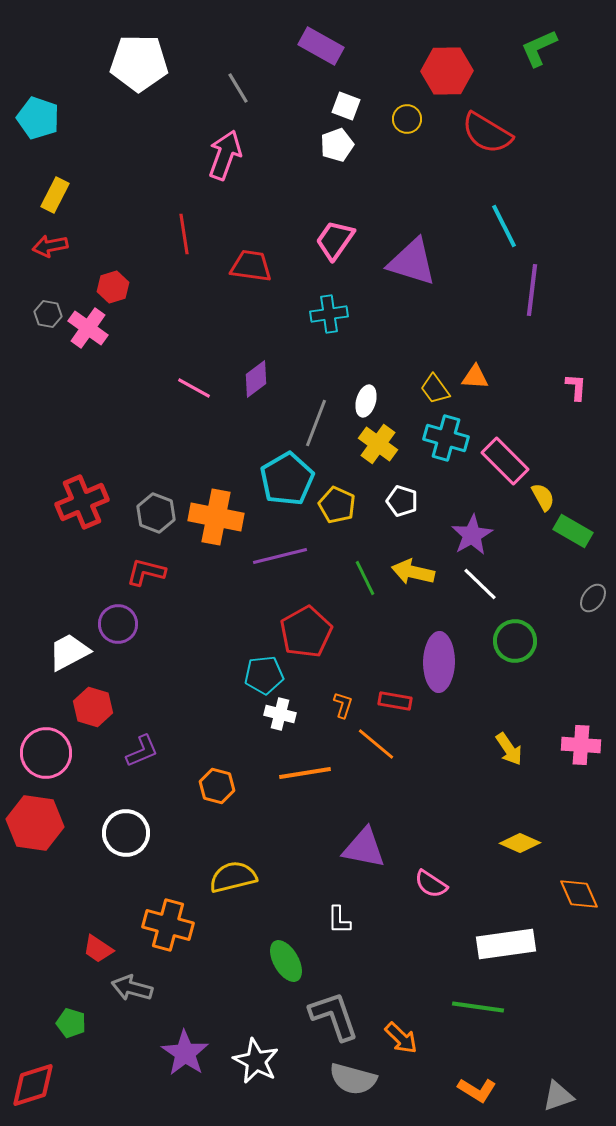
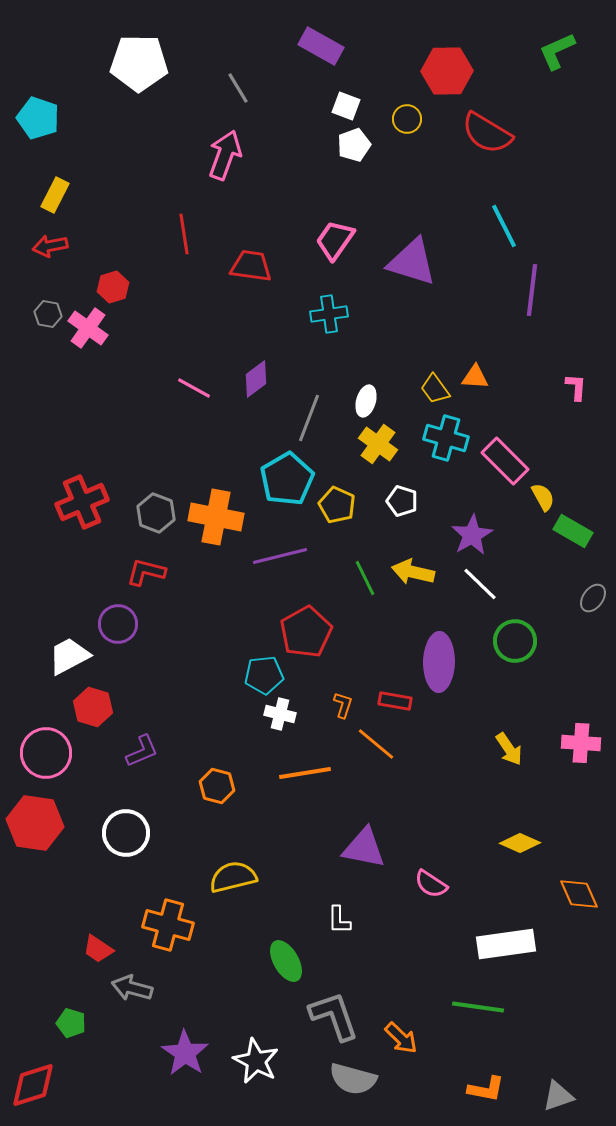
green L-shape at (539, 48): moved 18 px right, 3 px down
white pentagon at (337, 145): moved 17 px right
gray line at (316, 423): moved 7 px left, 5 px up
white trapezoid at (69, 652): moved 4 px down
pink cross at (581, 745): moved 2 px up
orange L-shape at (477, 1090): moved 9 px right, 1 px up; rotated 21 degrees counterclockwise
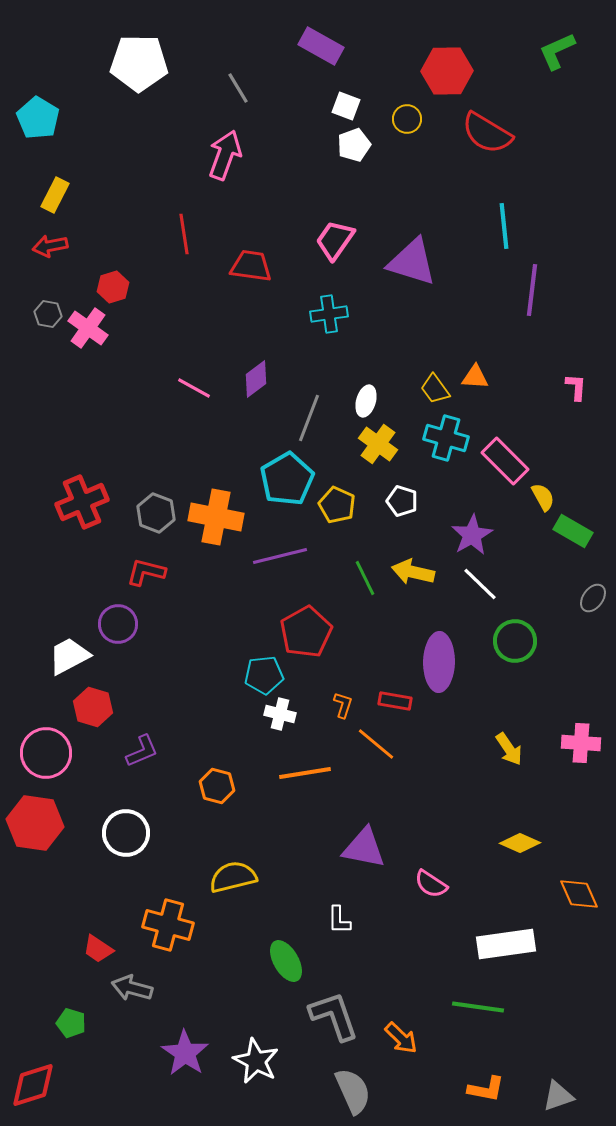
cyan pentagon at (38, 118): rotated 12 degrees clockwise
cyan line at (504, 226): rotated 21 degrees clockwise
gray semicircle at (353, 1079): moved 12 px down; rotated 129 degrees counterclockwise
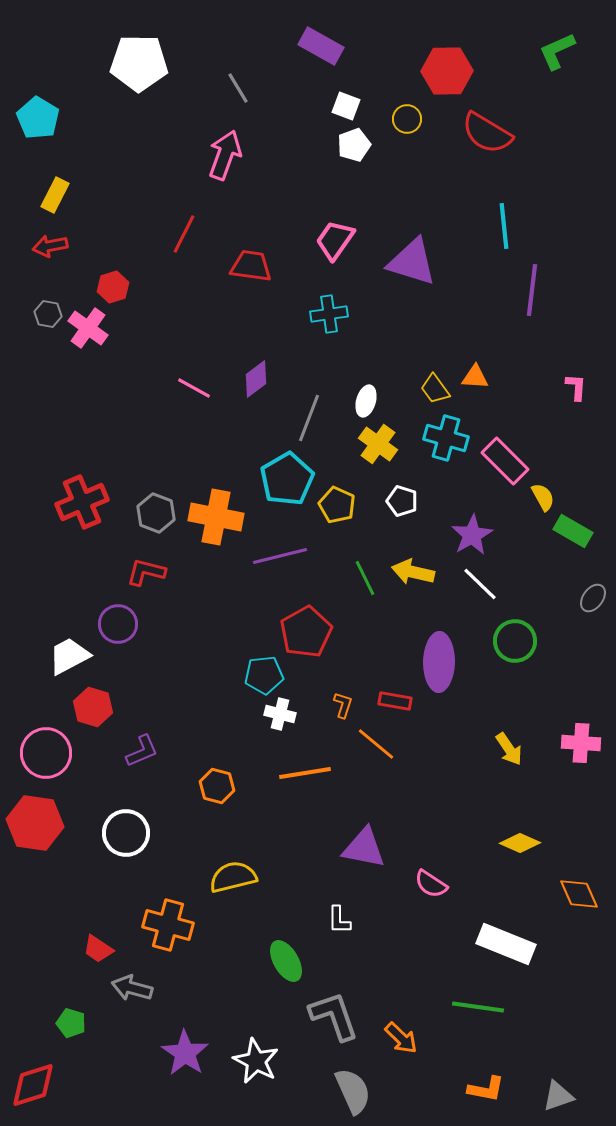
red line at (184, 234): rotated 36 degrees clockwise
white rectangle at (506, 944): rotated 30 degrees clockwise
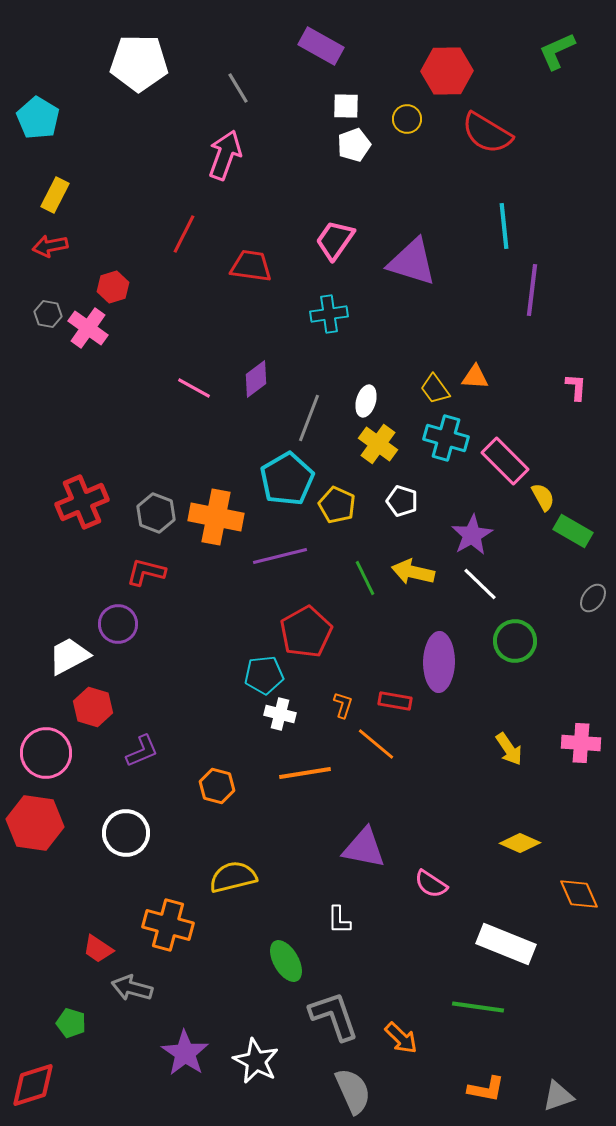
white square at (346, 106): rotated 20 degrees counterclockwise
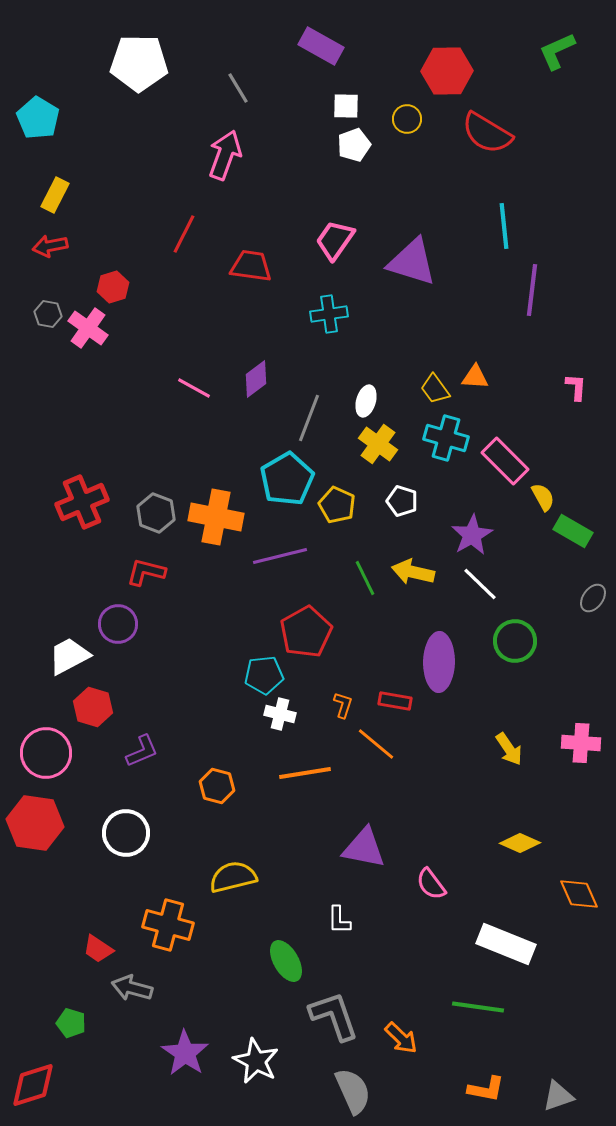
pink semicircle at (431, 884): rotated 20 degrees clockwise
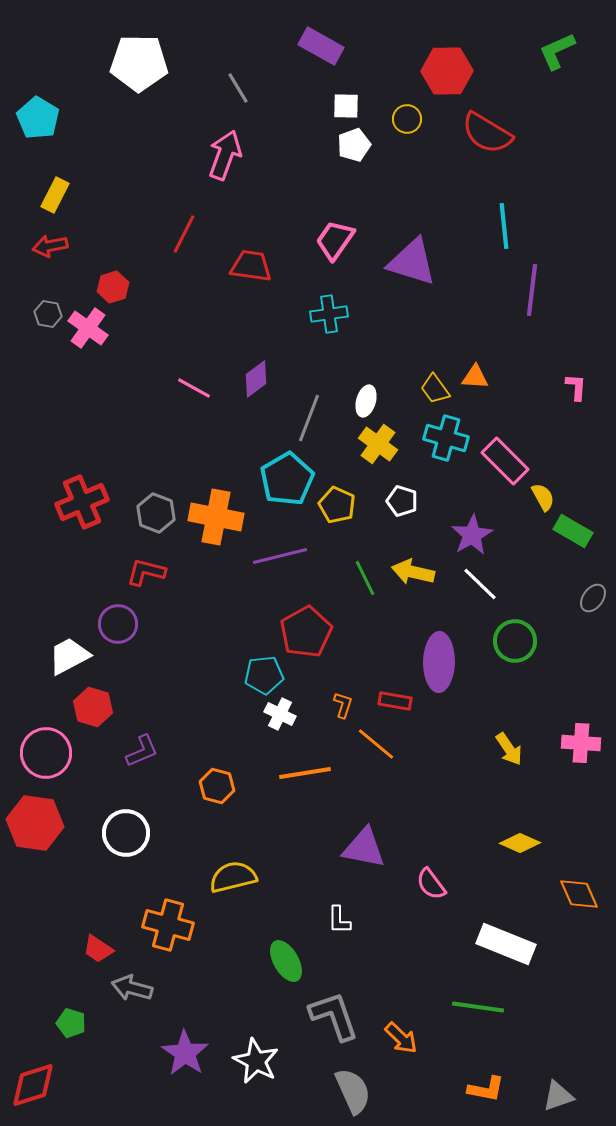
white cross at (280, 714): rotated 12 degrees clockwise
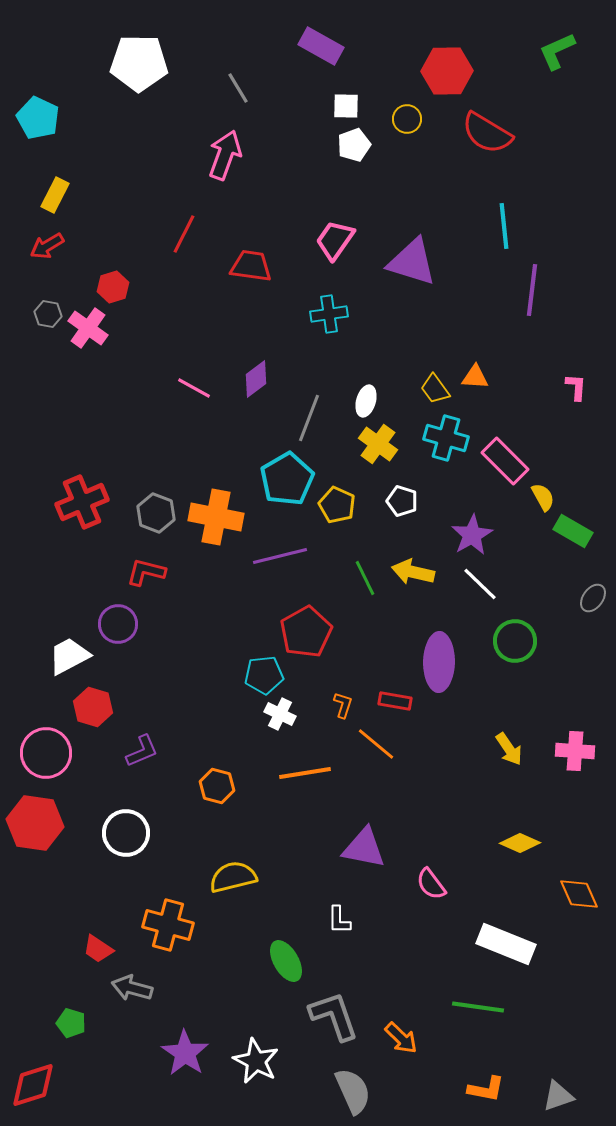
cyan pentagon at (38, 118): rotated 6 degrees counterclockwise
red arrow at (50, 246): moved 3 px left; rotated 20 degrees counterclockwise
pink cross at (581, 743): moved 6 px left, 8 px down
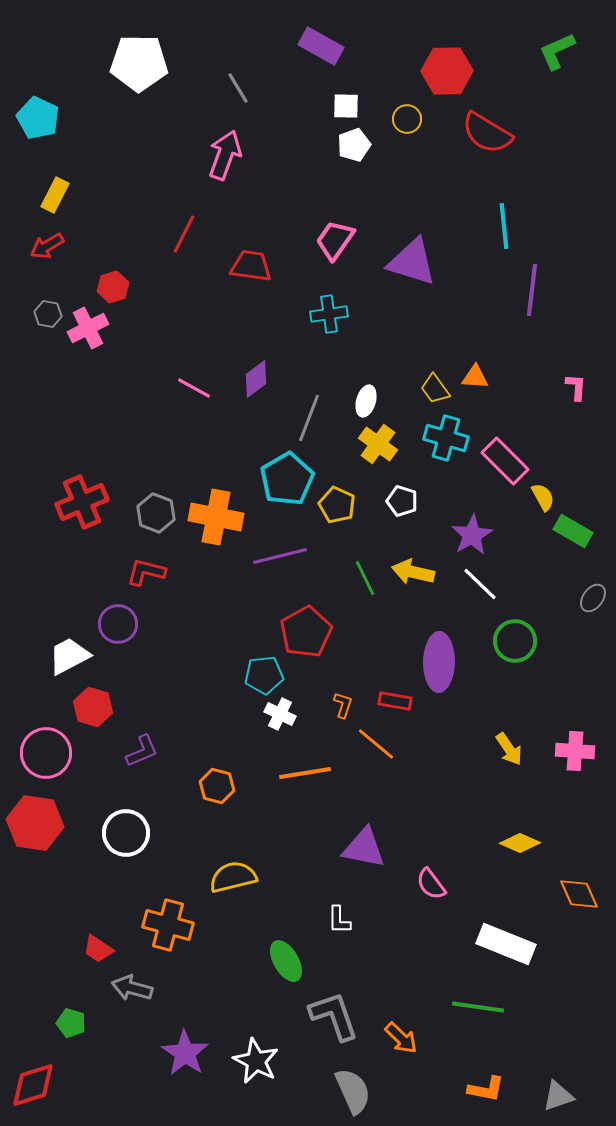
pink cross at (88, 328): rotated 27 degrees clockwise
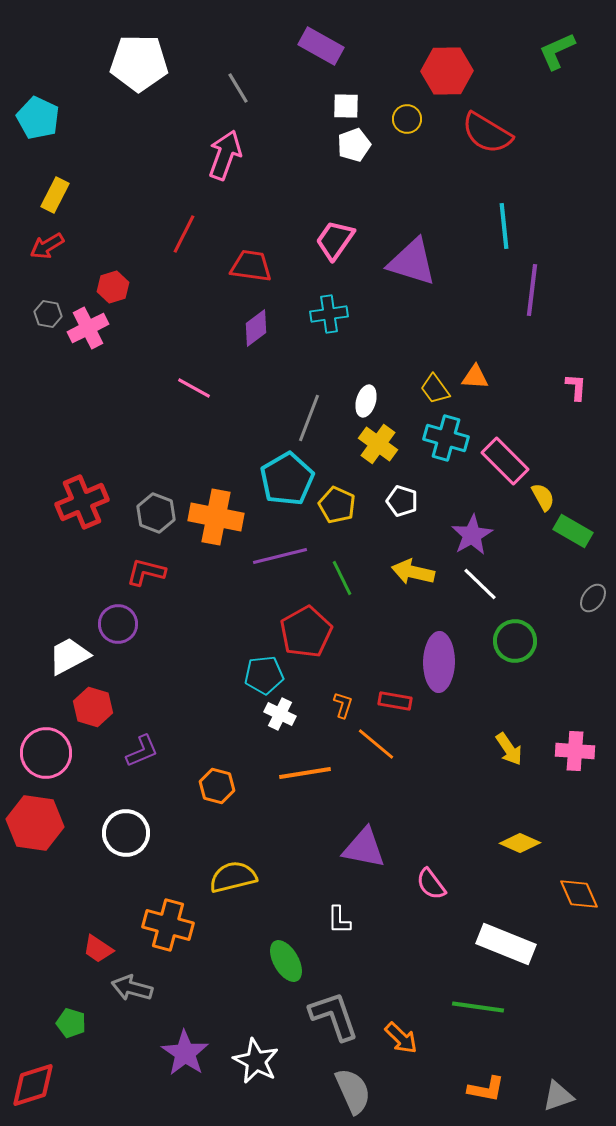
purple diamond at (256, 379): moved 51 px up
green line at (365, 578): moved 23 px left
